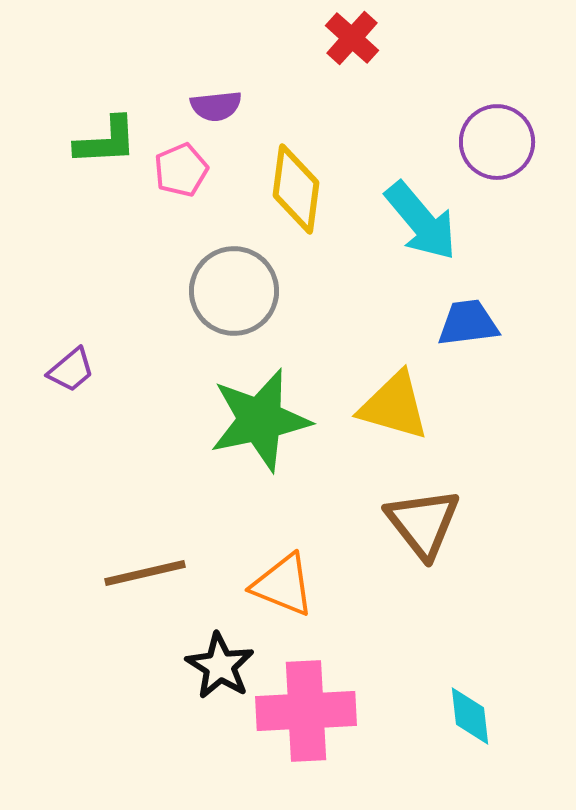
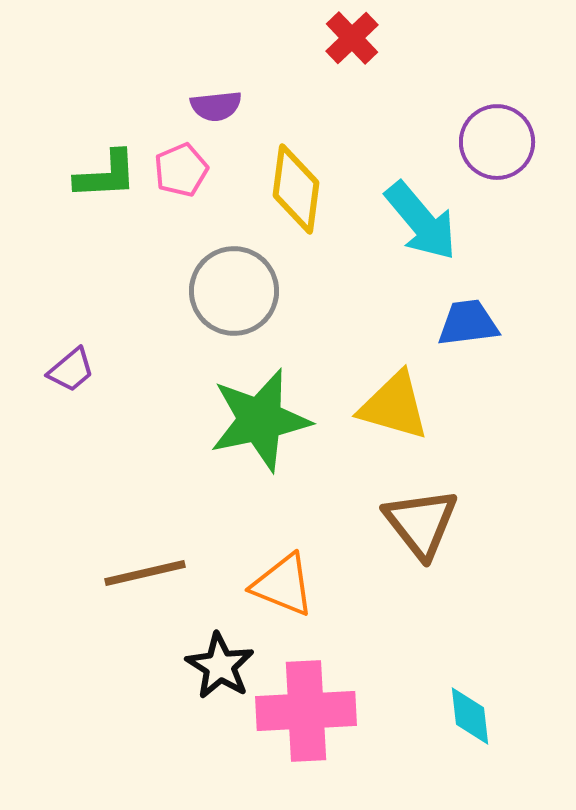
red cross: rotated 4 degrees clockwise
green L-shape: moved 34 px down
brown triangle: moved 2 px left
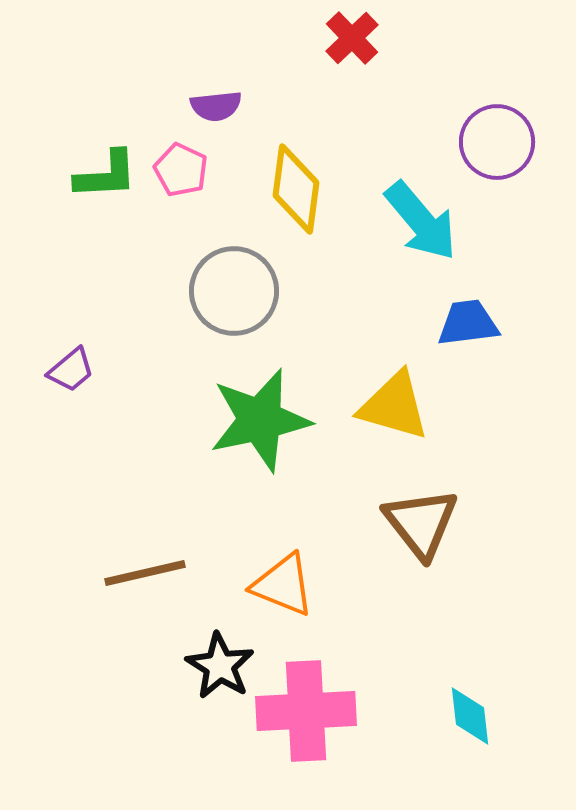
pink pentagon: rotated 24 degrees counterclockwise
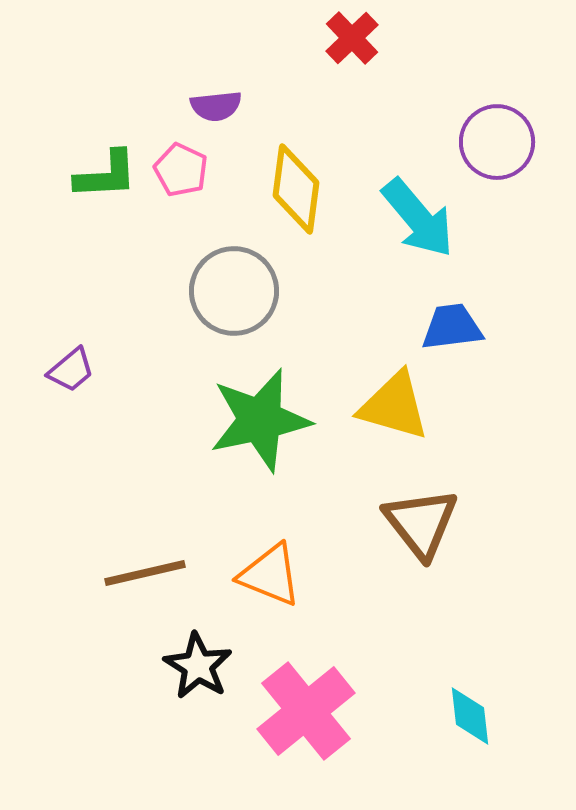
cyan arrow: moved 3 px left, 3 px up
blue trapezoid: moved 16 px left, 4 px down
orange triangle: moved 13 px left, 10 px up
black star: moved 22 px left
pink cross: rotated 36 degrees counterclockwise
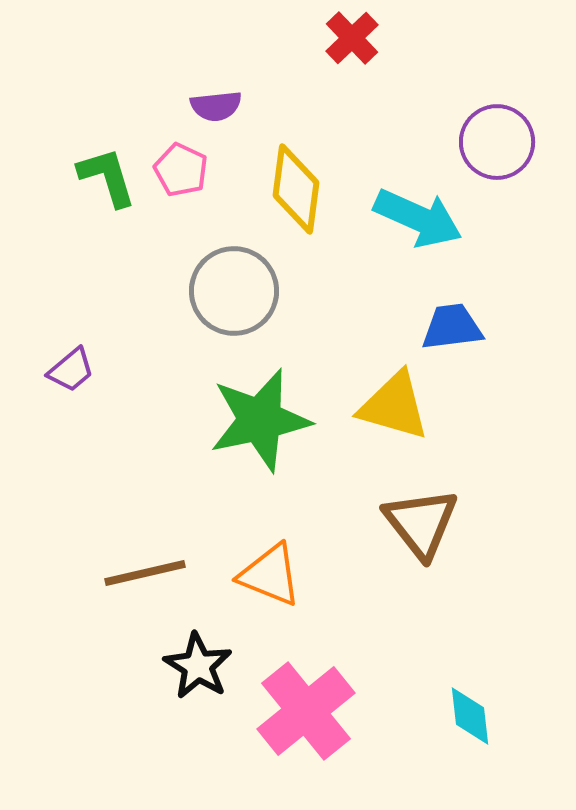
green L-shape: moved 1 px right, 2 px down; rotated 104 degrees counterclockwise
cyan arrow: rotated 26 degrees counterclockwise
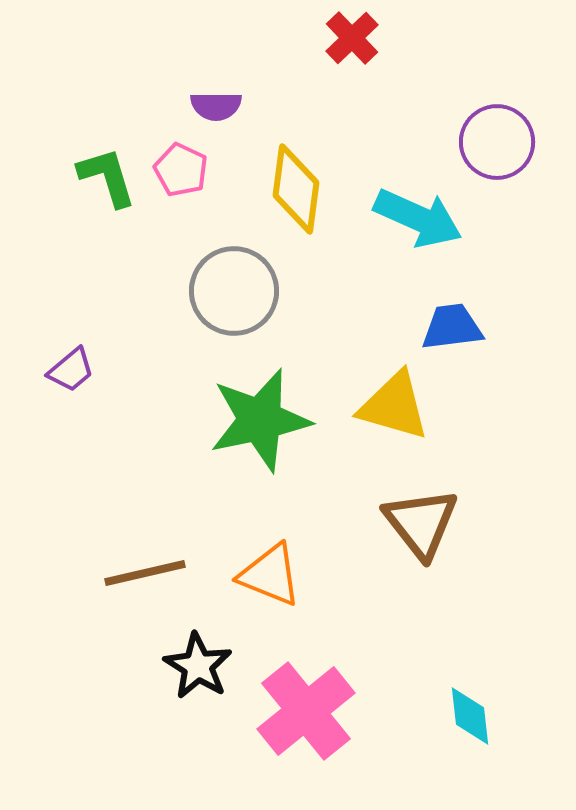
purple semicircle: rotated 6 degrees clockwise
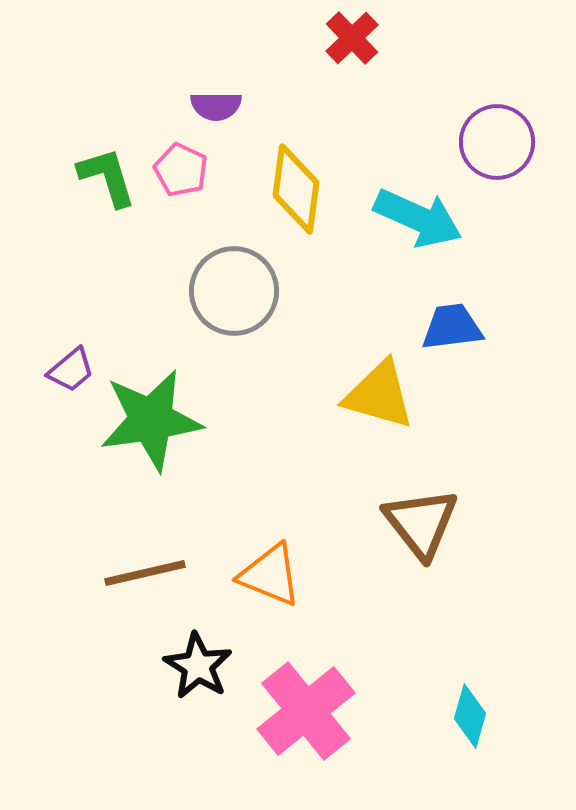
yellow triangle: moved 15 px left, 11 px up
green star: moved 109 px left; rotated 4 degrees clockwise
cyan diamond: rotated 22 degrees clockwise
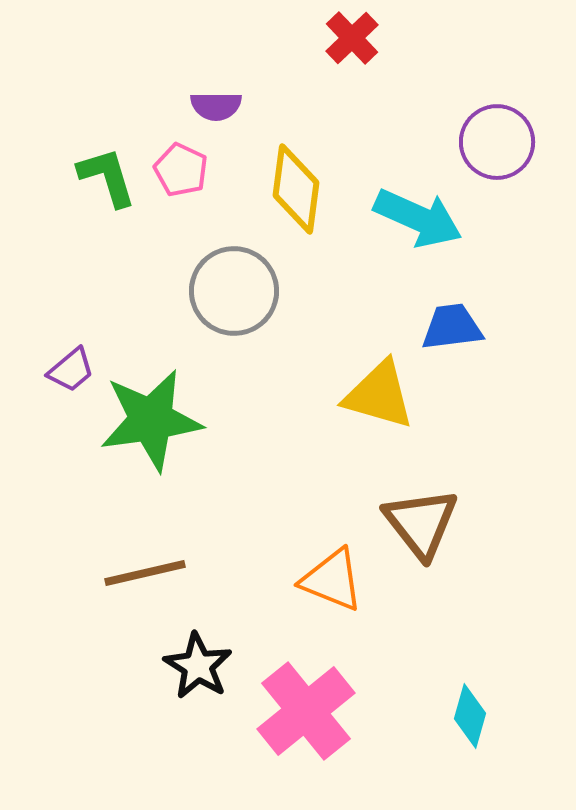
orange triangle: moved 62 px right, 5 px down
